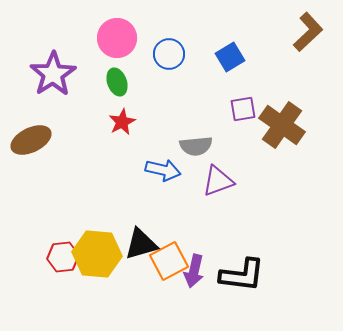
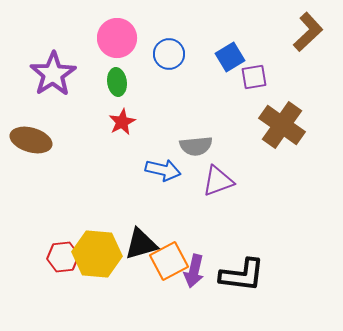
green ellipse: rotated 12 degrees clockwise
purple square: moved 11 px right, 32 px up
brown ellipse: rotated 42 degrees clockwise
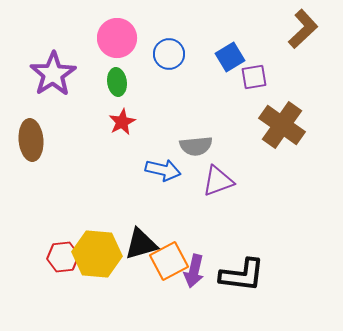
brown L-shape: moved 5 px left, 3 px up
brown ellipse: rotated 69 degrees clockwise
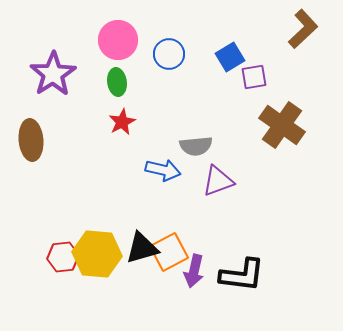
pink circle: moved 1 px right, 2 px down
black triangle: moved 1 px right, 4 px down
orange square: moved 9 px up
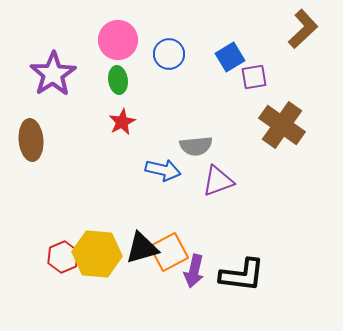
green ellipse: moved 1 px right, 2 px up
red hexagon: rotated 16 degrees counterclockwise
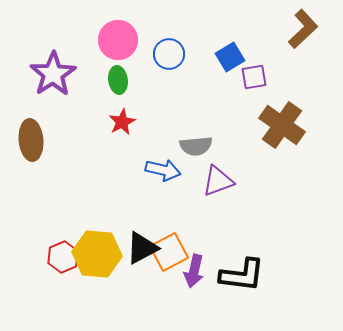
black triangle: rotated 12 degrees counterclockwise
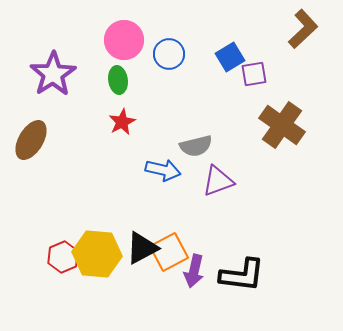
pink circle: moved 6 px right
purple square: moved 3 px up
brown ellipse: rotated 36 degrees clockwise
gray semicircle: rotated 8 degrees counterclockwise
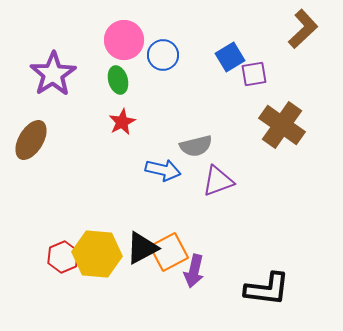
blue circle: moved 6 px left, 1 px down
green ellipse: rotated 8 degrees counterclockwise
black L-shape: moved 25 px right, 14 px down
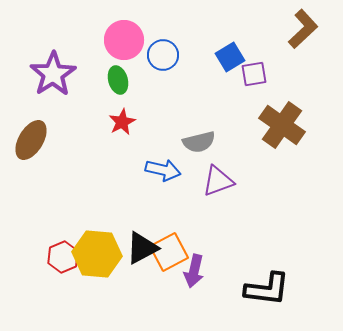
gray semicircle: moved 3 px right, 4 px up
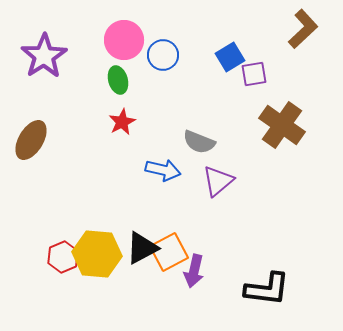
purple star: moved 9 px left, 18 px up
gray semicircle: rotated 36 degrees clockwise
purple triangle: rotated 20 degrees counterclockwise
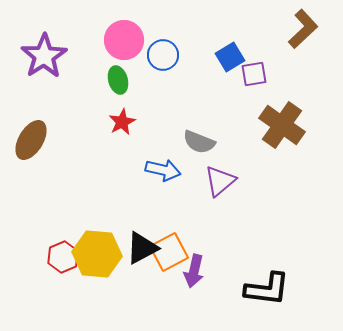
purple triangle: moved 2 px right
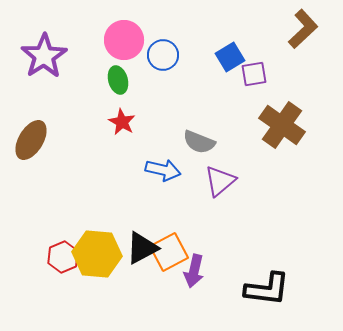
red star: rotated 16 degrees counterclockwise
